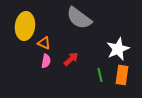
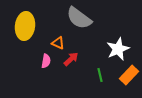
orange triangle: moved 14 px right
orange rectangle: moved 7 px right; rotated 36 degrees clockwise
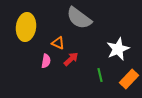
yellow ellipse: moved 1 px right, 1 px down
orange rectangle: moved 4 px down
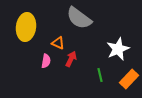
red arrow: rotated 21 degrees counterclockwise
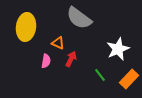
green line: rotated 24 degrees counterclockwise
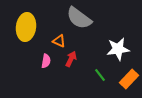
orange triangle: moved 1 px right, 2 px up
white star: rotated 15 degrees clockwise
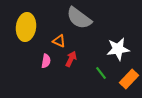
green line: moved 1 px right, 2 px up
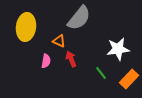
gray semicircle: rotated 88 degrees counterclockwise
red arrow: rotated 49 degrees counterclockwise
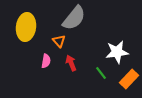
gray semicircle: moved 5 px left
orange triangle: rotated 24 degrees clockwise
white star: moved 1 px left, 3 px down
red arrow: moved 4 px down
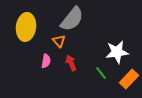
gray semicircle: moved 2 px left, 1 px down
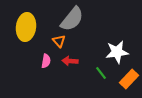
red arrow: moved 1 px left, 2 px up; rotated 63 degrees counterclockwise
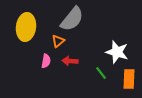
orange triangle: moved 1 px left; rotated 32 degrees clockwise
white star: rotated 25 degrees clockwise
orange rectangle: rotated 42 degrees counterclockwise
